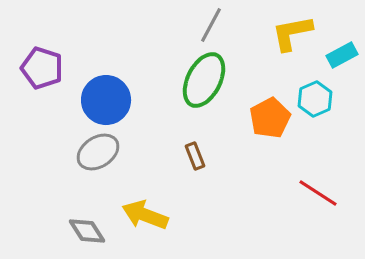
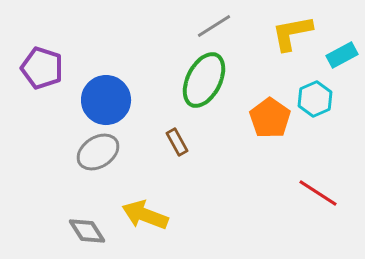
gray line: moved 3 px right, 1 px down; rotated 30 degrees clockwise
orange pentagon: rotated 9 degrees counterclockwise
brown rectangle: moved 18 px left, 14 px up; rotated 8 degrees counterclockwise
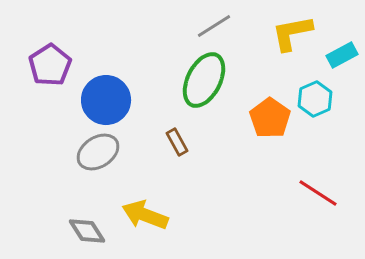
purple pentagon: moved 8 px right, 3 px up; rotated 21 degrees clockwise
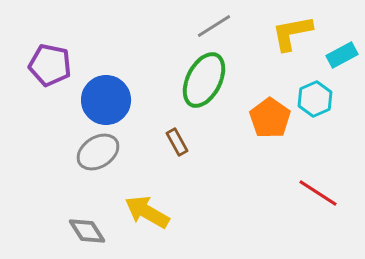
purple pentagon: rotated 27 degrees counterclockwise
yellow arrow: moved 2 px right, 3 px up; rotated 9 degrees clockwise
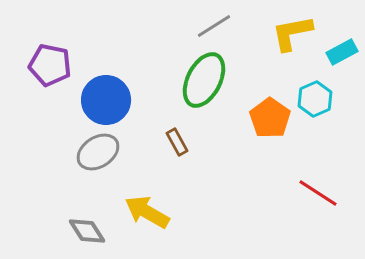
cyan rectangle: moved 3 px up
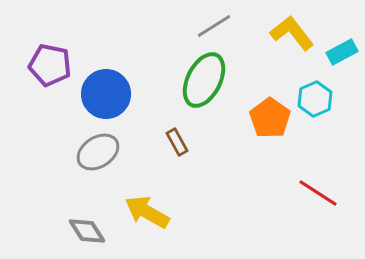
yellow L-shape: rotated 63 degrees clockwise
blue circle: moved 6 px up
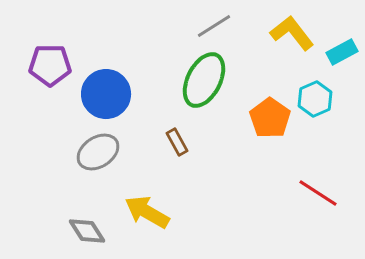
purple pentagon: rotated 12 degrees counterclockwise
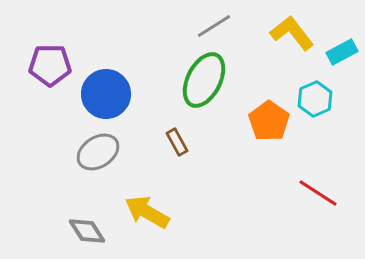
orange pentagon: moved 1 px left, 3 px down
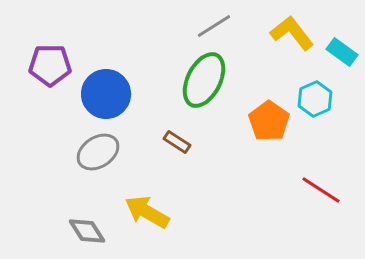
cyan rectangle: rotated 64 degrees clockwise
brown rectangle: rotated 28 degrees counterclockwise
red line: moved 3 px right, 3 px up
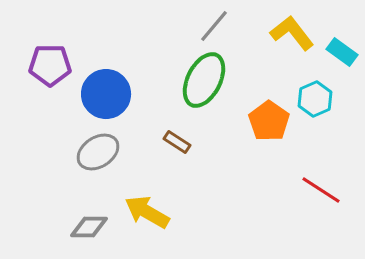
gray line: rotated 18 degrees counterclockwise
gray diamond: moved 2 px right, 4 px up; rotated 57 degrees counterclockwise
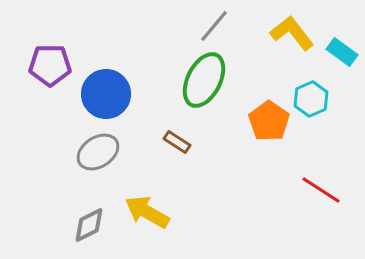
cyan hexagon: moved 4 px left
gray diamond: moved 2 px up; rotated 27 degrees counterclockwise
